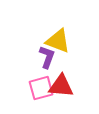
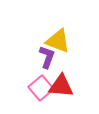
pink square: rotated 25 degrees counterclockwise
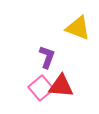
yellow triangle: moved 20 px right, 13 px up
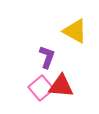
yellow triangle: moved 3 px left, 3 px down; rotated 8 degrees clockwise
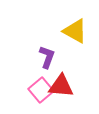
pink square: moved 2 px down
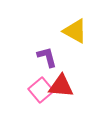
purple L-shape: rotated 35 degrees counterclockwise
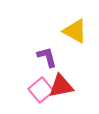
red triangle: rotated 16 degrees counterclockwise
